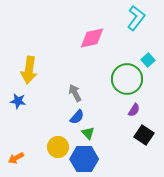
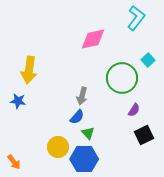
pink diamond: moved 1 px right, 1 px down
green circle: moved 5 px left, 1 px up
gray arrow: moved 7 px right, 3 px down; rotated 138 degrees counterclockwise
black square: rotated 30 degrees clockwise
orange arrow: moved 2 px left, 4 px down; rotated 98 degrees counterclockwise
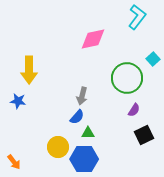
cyan L-shape: moved 1 px right, 1 px up
cyan square: moved 5 px right, 1 px up
yellow arrow: rotated 8 degrees counterclockwise
green circle: moved 5 px right
green triangle: rotated 48 degrees counterclockwise
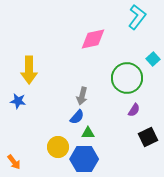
black square: moved 4 px right, 2 px down
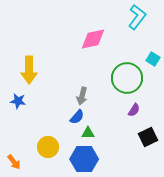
cyan square: rotated 16 degrees counterclockwise
yellow circle: moved 10 px left
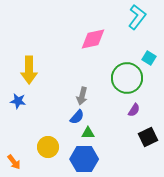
cyan square: moved 4 px left, 1 px up
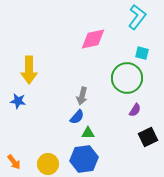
cyan square: moved 7 px left, 5 px up; rotated 16 degrees counterclockwise
purple semicircle: moved 1 px right
yellow circle: moved 17 px down
blue hexagon: rotated 8 degrees counterclockwise
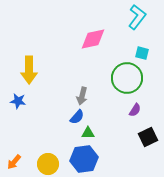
orange arrow: rotated 77 degrees clockwise
